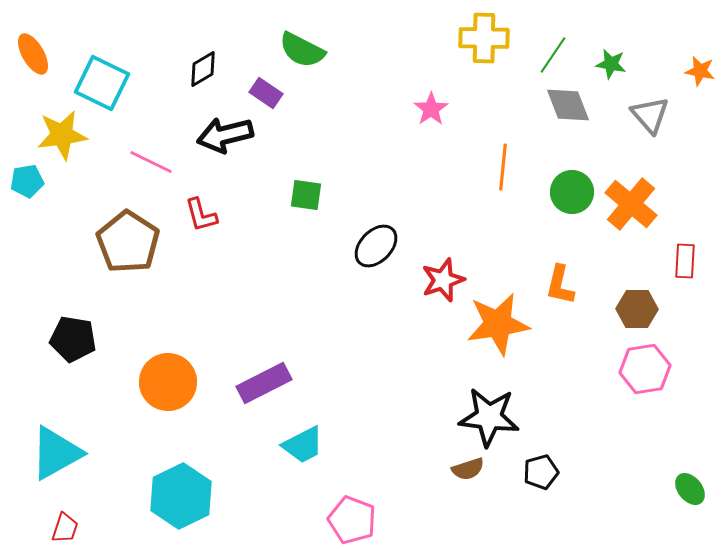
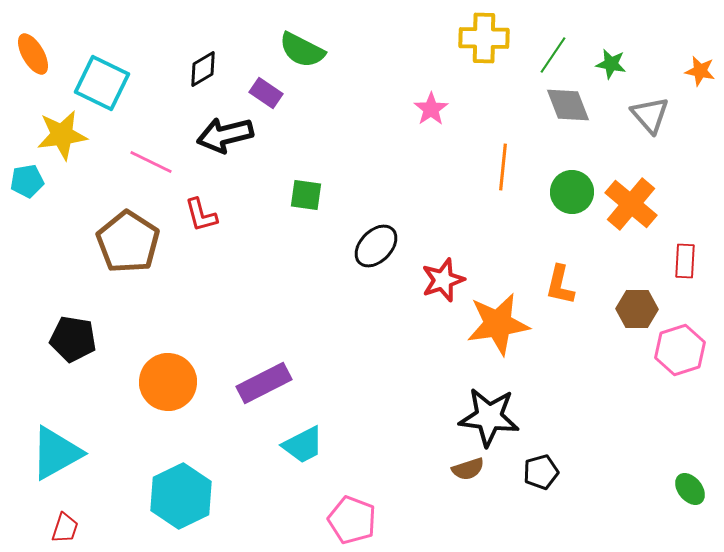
pink hexagon at (645, 369): moved 35 px right, 19 px up; rotated 9 degrees counterclockwise
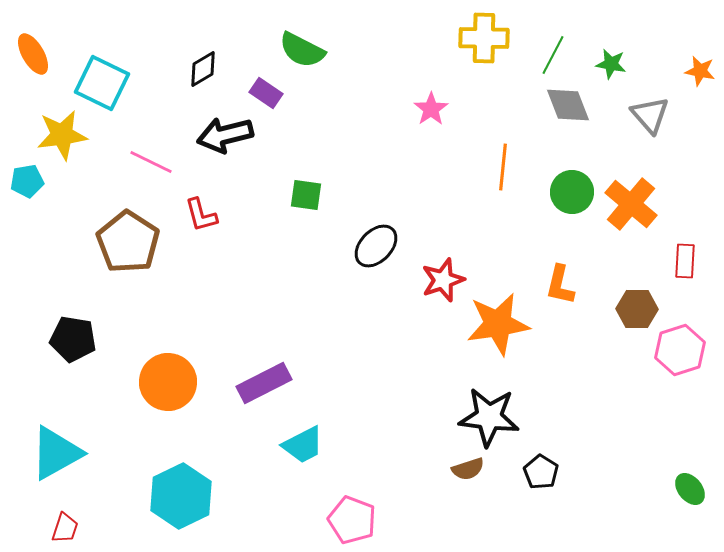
green line at (553, 55): rotated 6 degrees counterclockwise
black pentagon at (541, 472): rotated 24 degrees counterclockwise
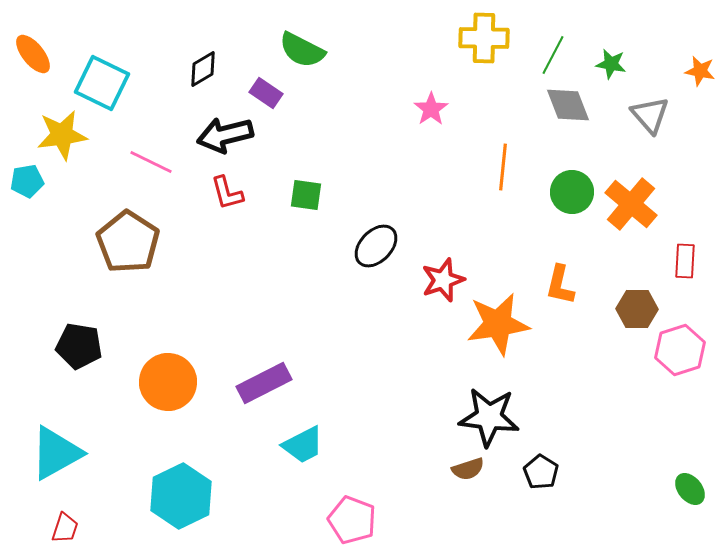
orange ellipse at (33, 54): rotated 9 degrees counterclockwise
red L-shape at (201, 215): moved 26 px right, 22 px up
black pentagon at (73, 339): moved 6 px right, 7 px down
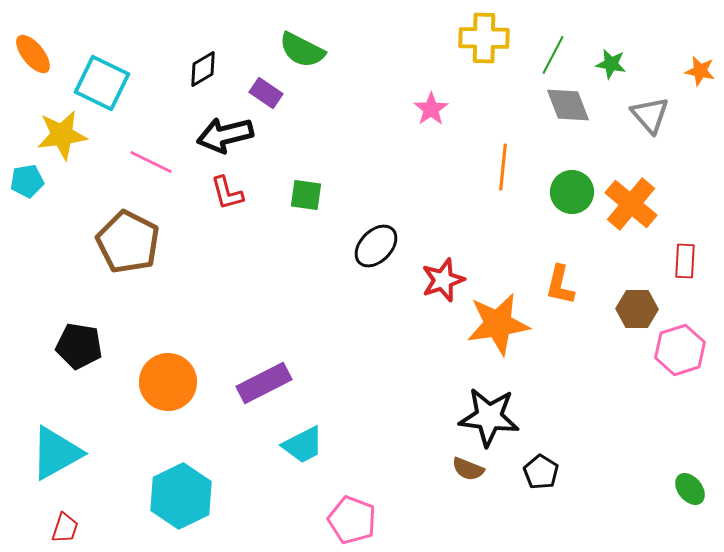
brown pentagon at (128, 242): rotated 6 degrees counterclockwise
brown semicircle at (468, 469): rotated 40 degrees clockwise
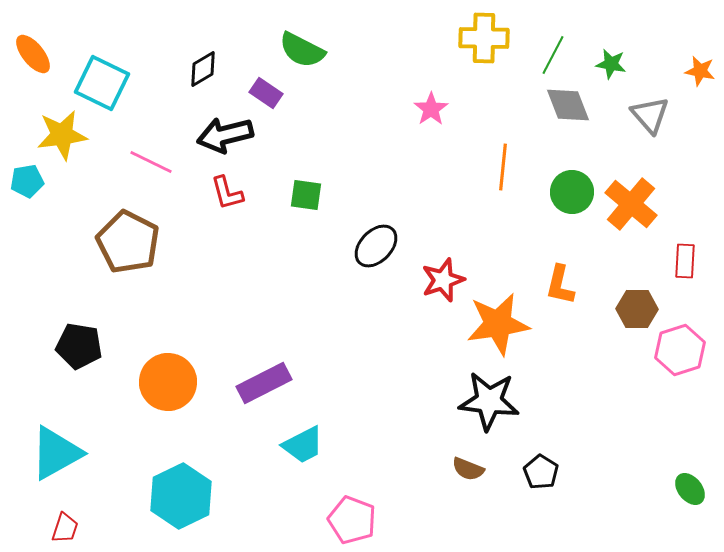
black star at (489, 417): moved 16 px up
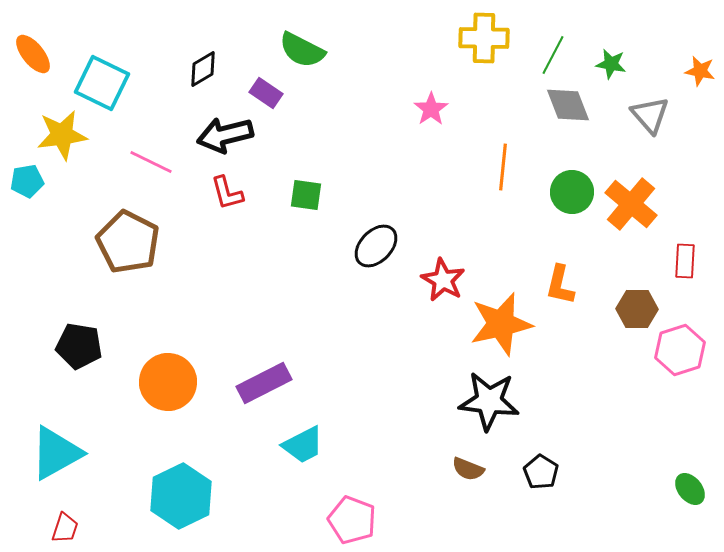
red star at (443, 280): rotated 24 degrees counterclockwise
orange star at (498, 324): moved 3 px right; rotated 4 degrees counterclockwise
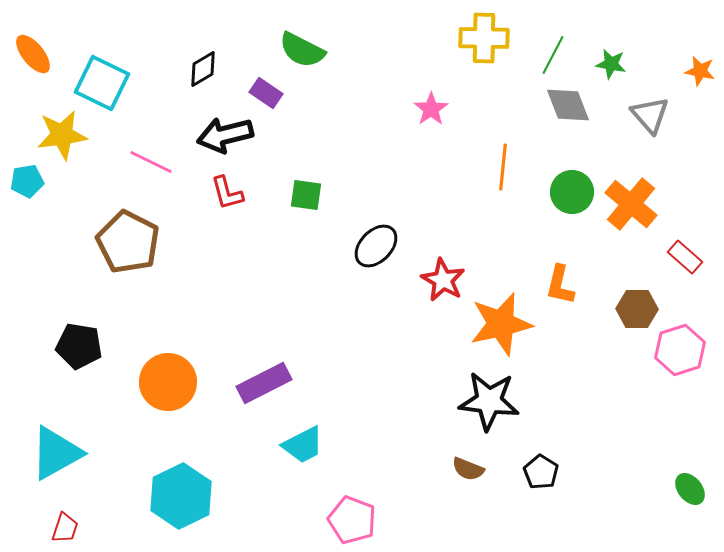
red rectangle at (685, 261): moved 4 px up; rotated 52 degrees counterclockwise
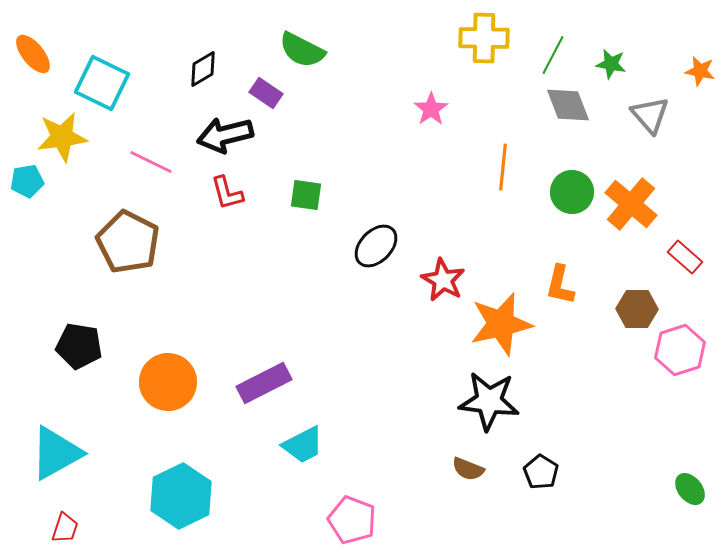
yellow star at (62, 135): moved 2 px down
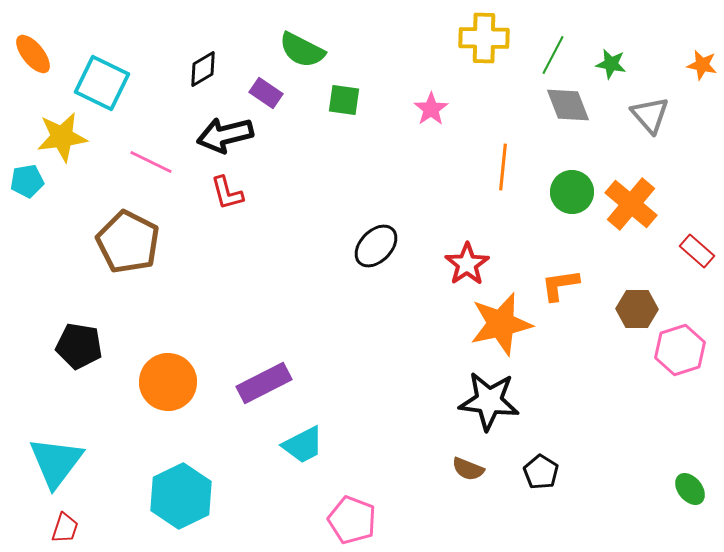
orange star at (700, 71): moved 2 px right, 6 px up
green square at (306, 195): moved 38 px right, 95 px up
red rectangle at (685, 257): moved 12 px right, 6 px up
red star at (443, 280): moved 24 px right, 16 px up; rotated 9 degrees clockwise
orange L-shape at (560, 285): rotated 69 degrees clockwise
cyan triangle at (56, 453): moved 9 px down; rotated 24 degrees counterclockwise
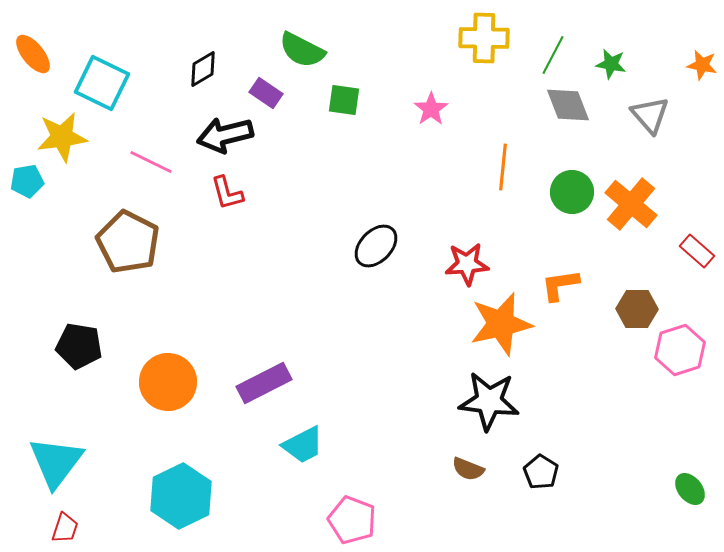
red star at (467, 264): rotated 30 degrees clockwise
